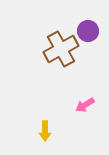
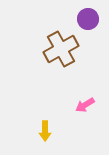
purple circle: moved 12 px up
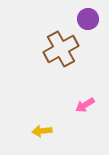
yellow arrow: moved 3 px left; rotated 84 degrees clockwise
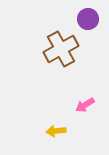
yellow arrow: moved 14 px right
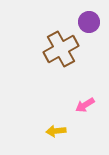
purple circle: moved 1 px right, 3 px down
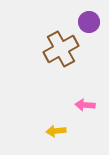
pink arrow: rotated 36 degrees clockwise
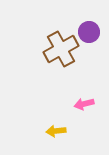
purple circle: moved 10 px down
pink arrow: moved 1 px left, 1 px up; rotated 18 degrees counterclockwise
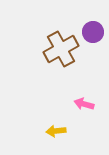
purple circle: moved 4 px right
pink arrow: rotated 30 degrees clockwise
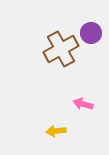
purple circle: moved 2 px left, 1 px down
pink arrow: moved 1 px left
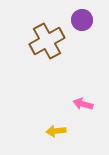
purple circle: moved 9 px left, 13 px up
brown cross: moved 14 px left, 8 px up
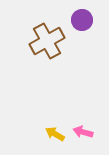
pink arrow: moved 28 px down
yellow arrow: moved 1 px left, 3 px down; rotated 36 degrees clockwise
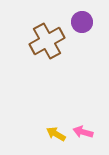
purple circle: moved 2 px down
yellow arrow: moved 1 px right
